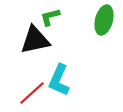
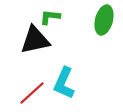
green L-shape: rotated 20 degrees clockwise
cyan L-shape: moved 5 px right, 3 px down
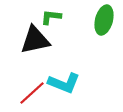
green L-shape: moved 1 px right
cyan L-shape: rotated 92 degrees counterclockwise
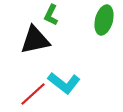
green L-shape: moved 2 px up; rotated 70 degrees counterclockwise
cyan L-shape: rotated 16 degrees clockwise
red line: moved 1 px right, 1 px down
